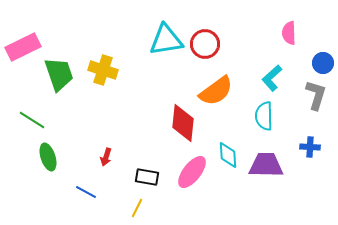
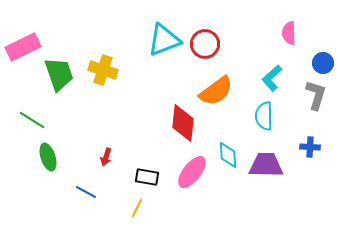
cyan triangle: moved 2 px left; rotated 12 degrees counterclockwise
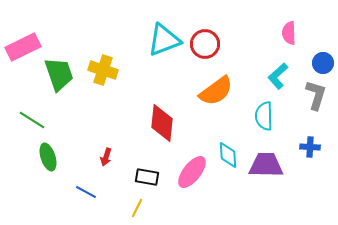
cyan L-shape: moved 6 px right, 2 px up
red diamond: moved 21 px left
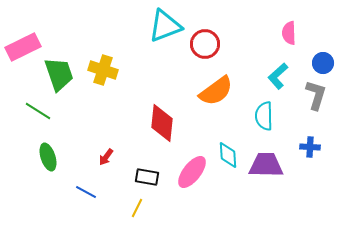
cyan triangle: moved 1 px right, 14 px up
green line: moved 6 px right, 9 px up
red arrow: rotated 18 degrees clockwise
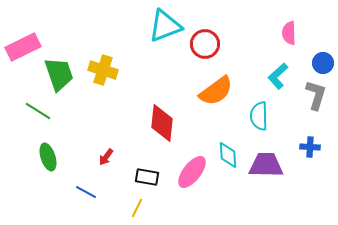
cyan semicircle: moved 5 px left
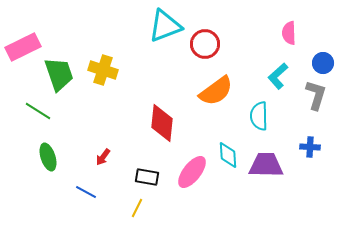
red arrow: moved 3 px left
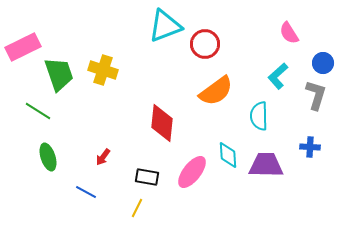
pink semicircle: rotated 30 degrees counterclockwise
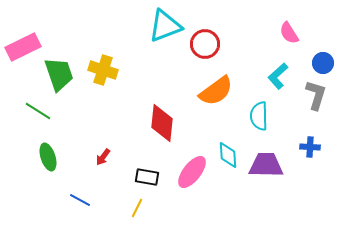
blue line: moved 6 px left, 8 px down
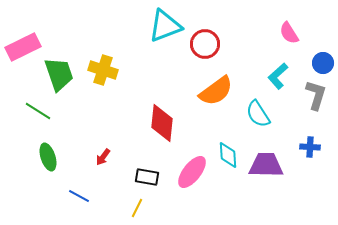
cyan semicircle: moved 1 px left, 2 px up; rotated 32 degrees counterclockwise
blue line: moved 1 px left, 4 px up
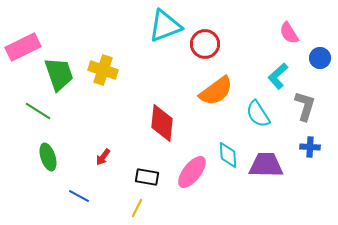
blue circle: moved 3 px left, 5 px up
gray L-shape: moved 11 px left, 11 px down
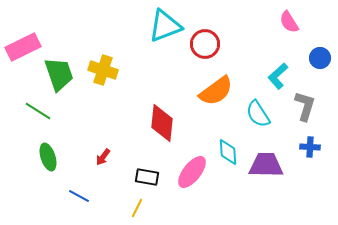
pink semicircle: moved 11 px up
cyan diamond: moved 3 px up
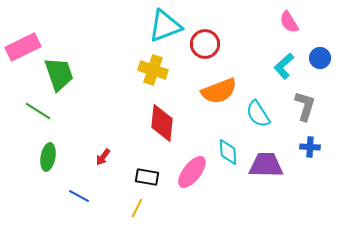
yellow cross: moved 50 px right
cyan L-shape: moved 6 px right, 10 px up
orange semicircle: moved 3 px right; rotated 15 degrees clockwise
green ellipse: rotated 28 degrees clockwise
